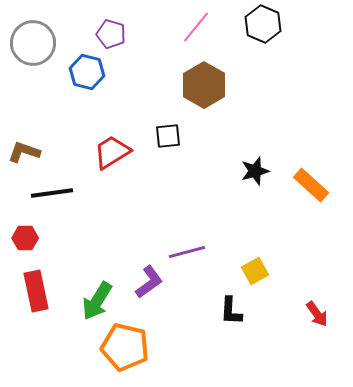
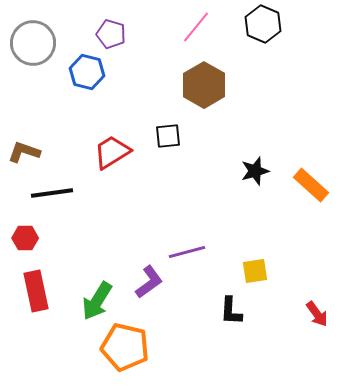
yellow square: rotated 20 degrees clockwise
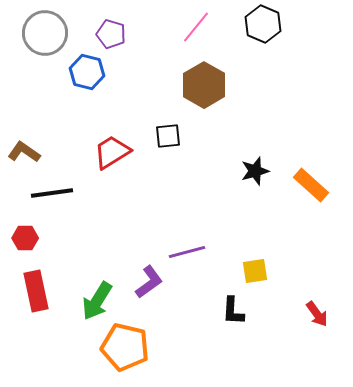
gray circle: moved 12 px right, 10 px up
brown L-shape: rotated 16 degrees clockwise
black L-shape: moved 2 px right
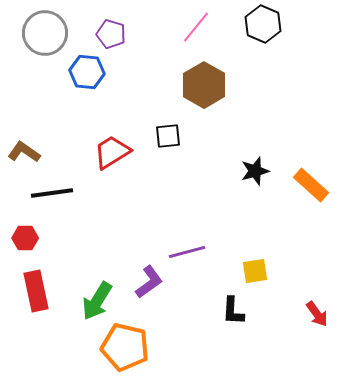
blue hexagon: rotated 8 degrees counterclockwise
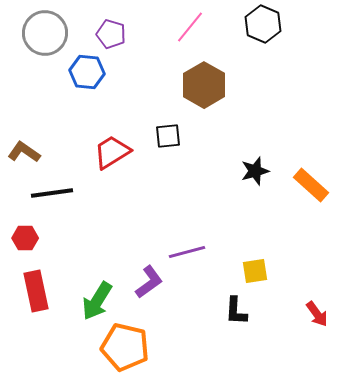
pink line: moved 6 px left
black L-shape: moved 3 px right
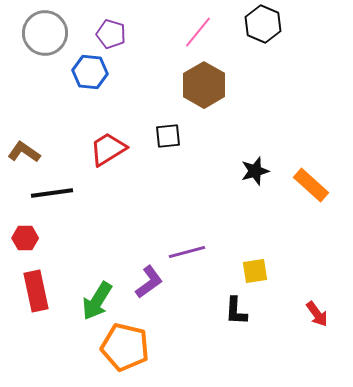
pink line: moved 8 px right, 5 px down
blue hexagon: moved 3 px right
red trapezoid: moved 4 px left, 3 px up
